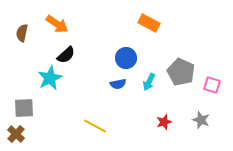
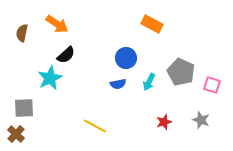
orange rectangle: moved 3 px right, 1 px down
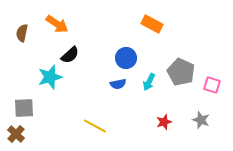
black semicircle: moved 4 px right
cyan star: moved 1 px up; rotated 10 degrees clockwise
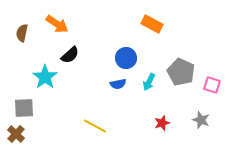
cyan star: moved 5 px left; rotated 20 degrees counterclockwise
red star: moved 2 px left, 1 px down
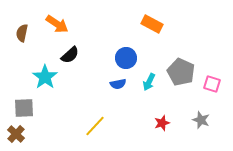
pink square: moved 1 px up
yellow line: rotated 75 degrees counterclockwise
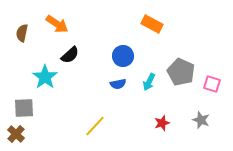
blue circle: moved 3 px left, 2 px up
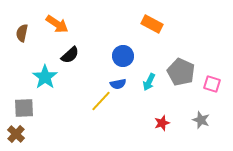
yellow line: moved 6 px right, 25 px up
